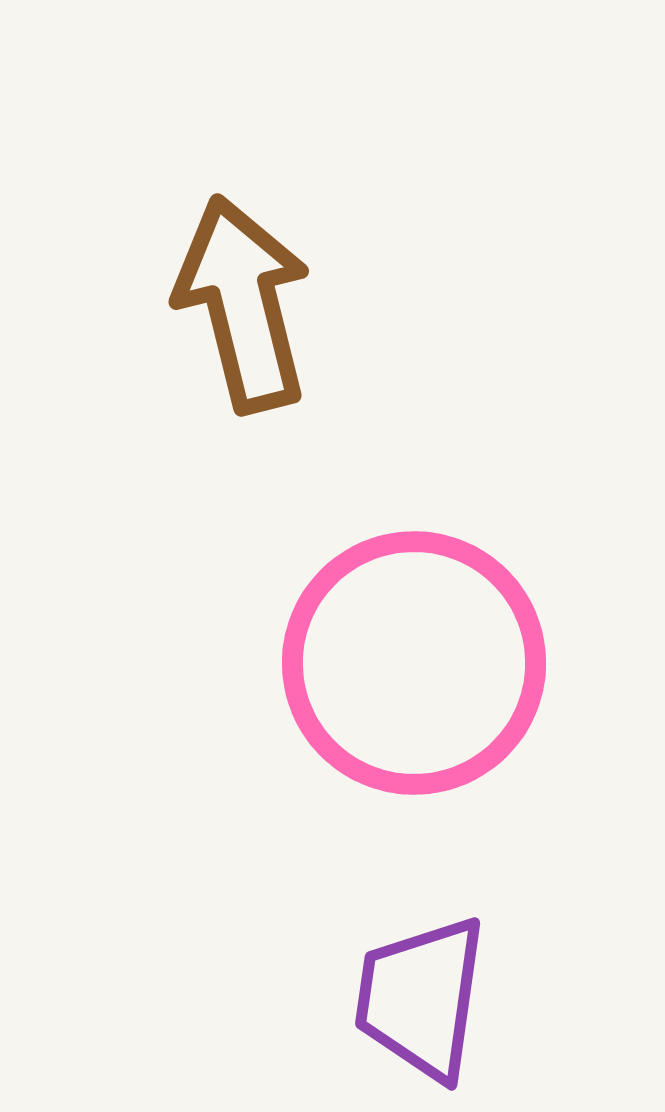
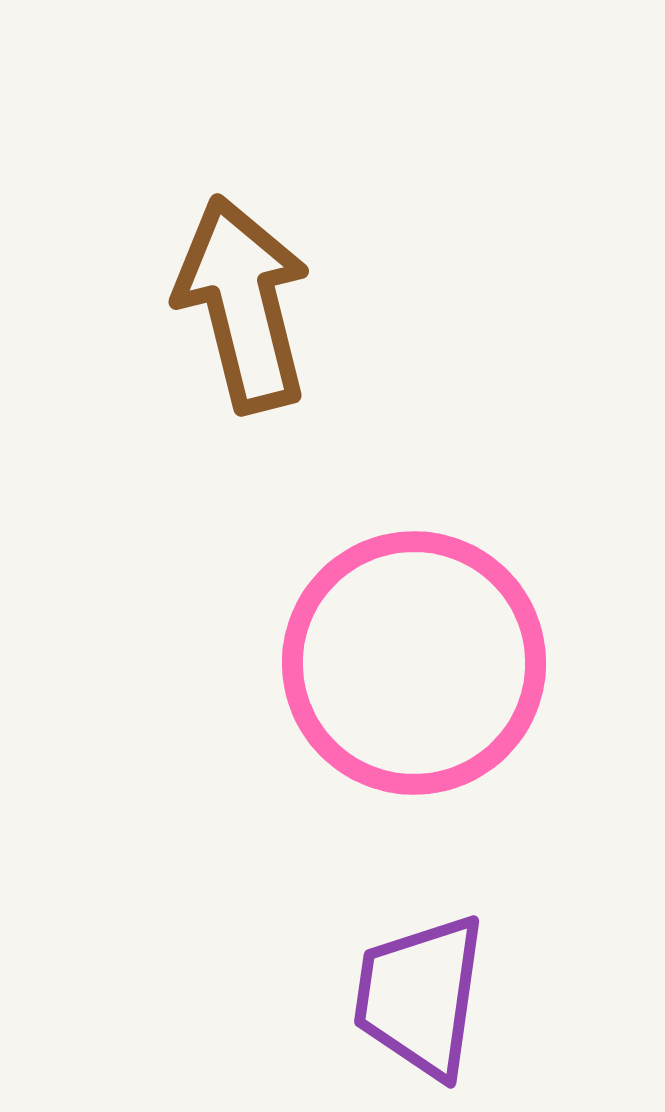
purple trapezoid: moved 1 px left, 2 px up
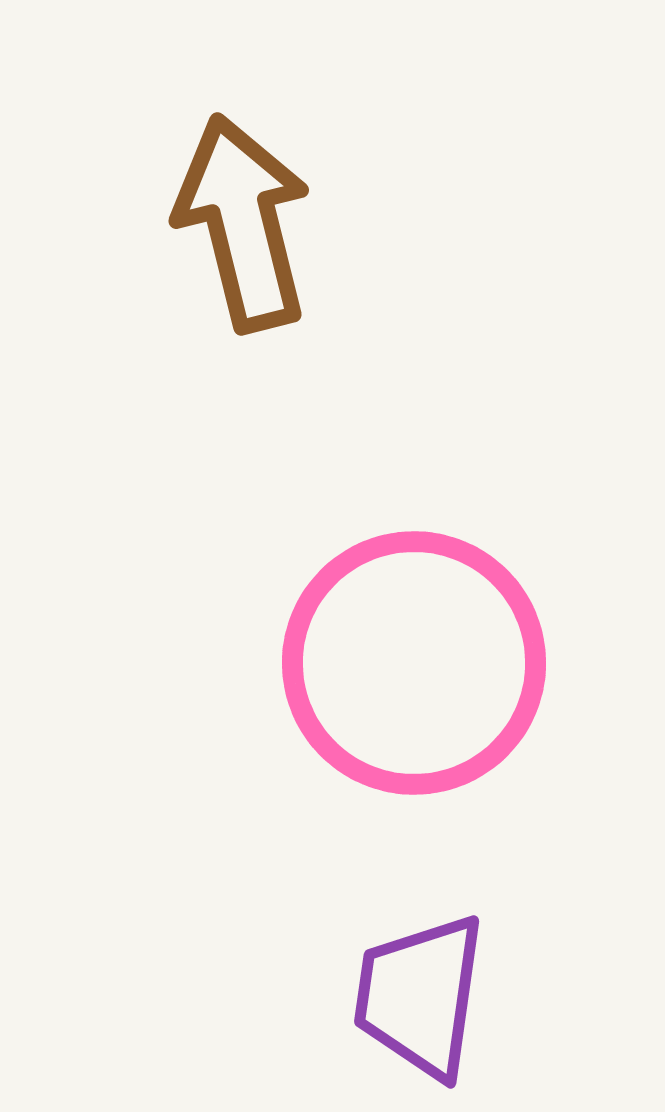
brown arrow: moved 81 px up
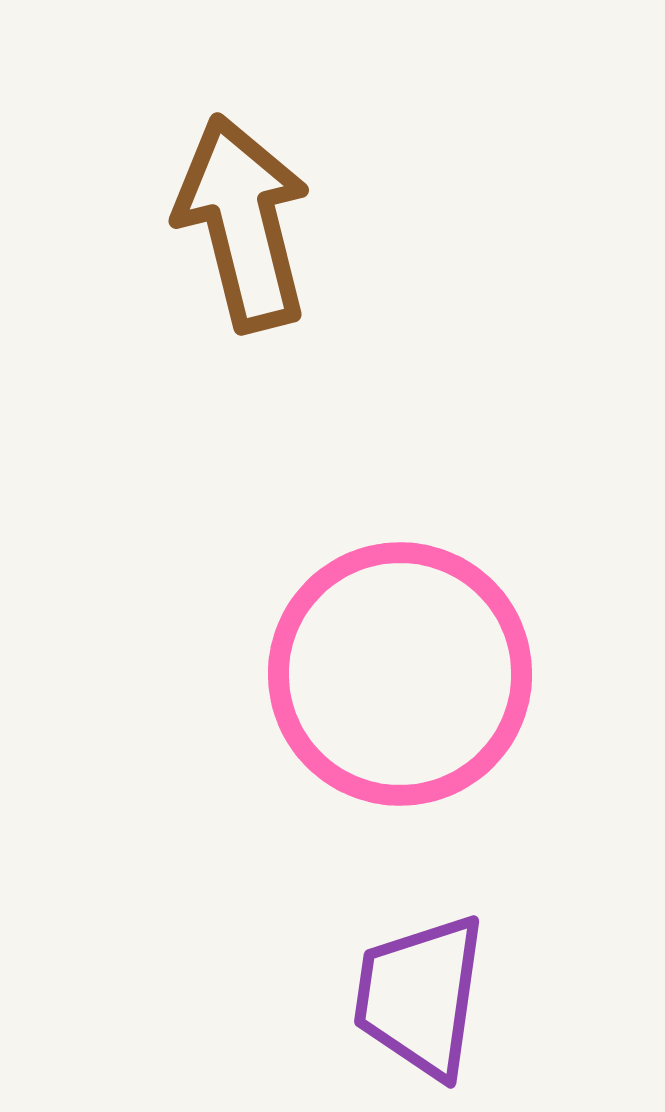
pink circle: moved 14 px left, 11 px down
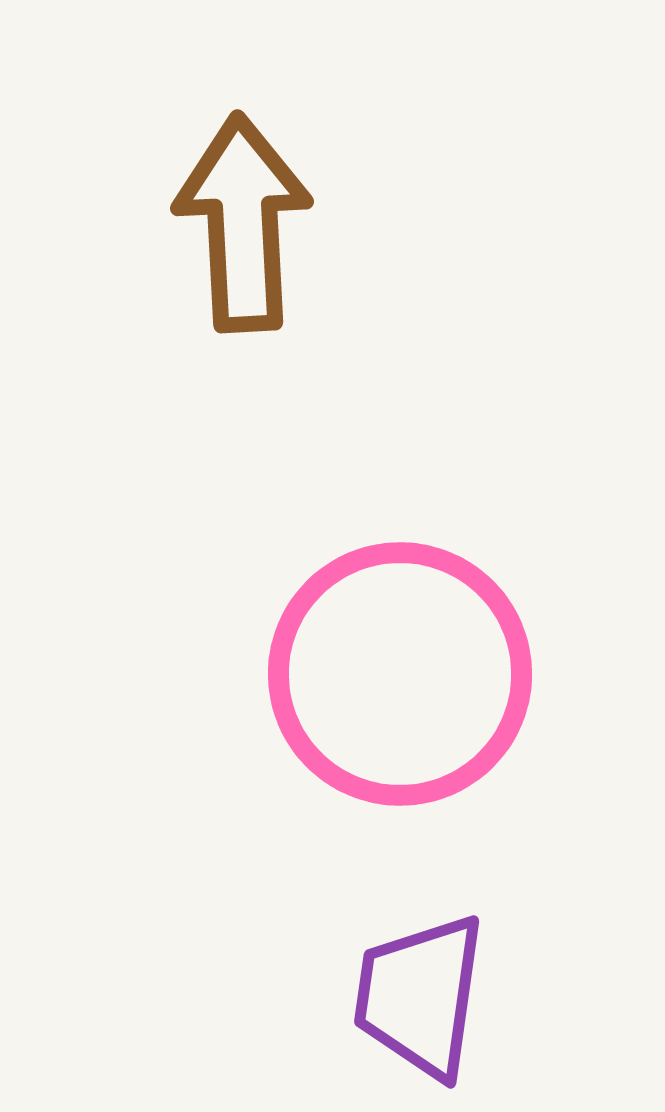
brown arrow: rotated 11 degrees clockwise
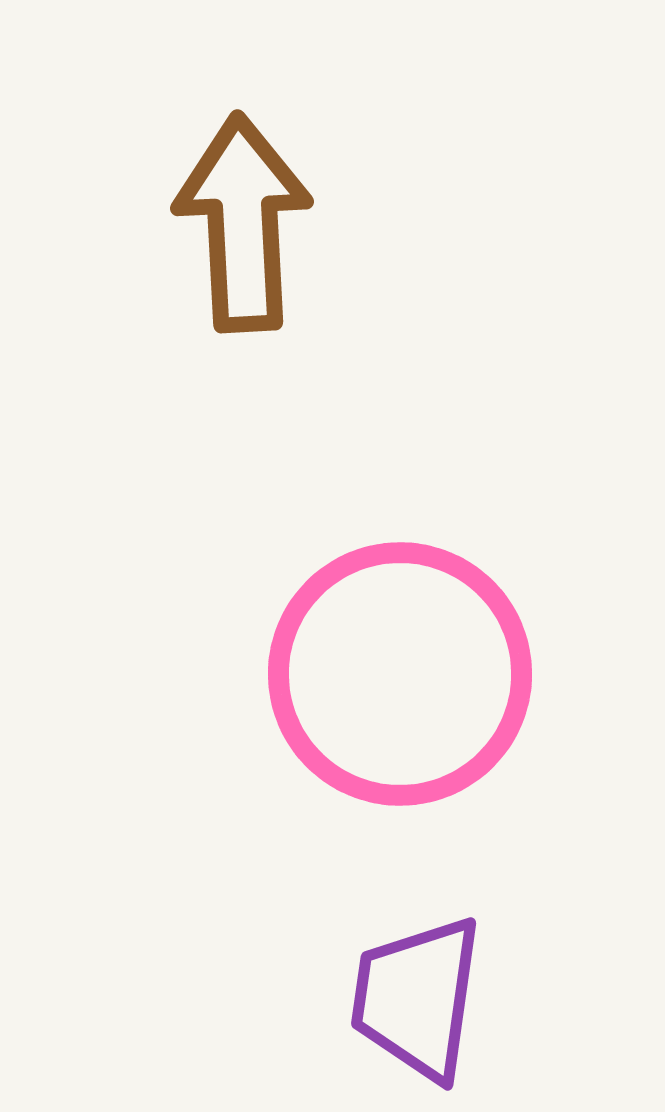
purple trapezoid: moved 3 px left, 2 px down
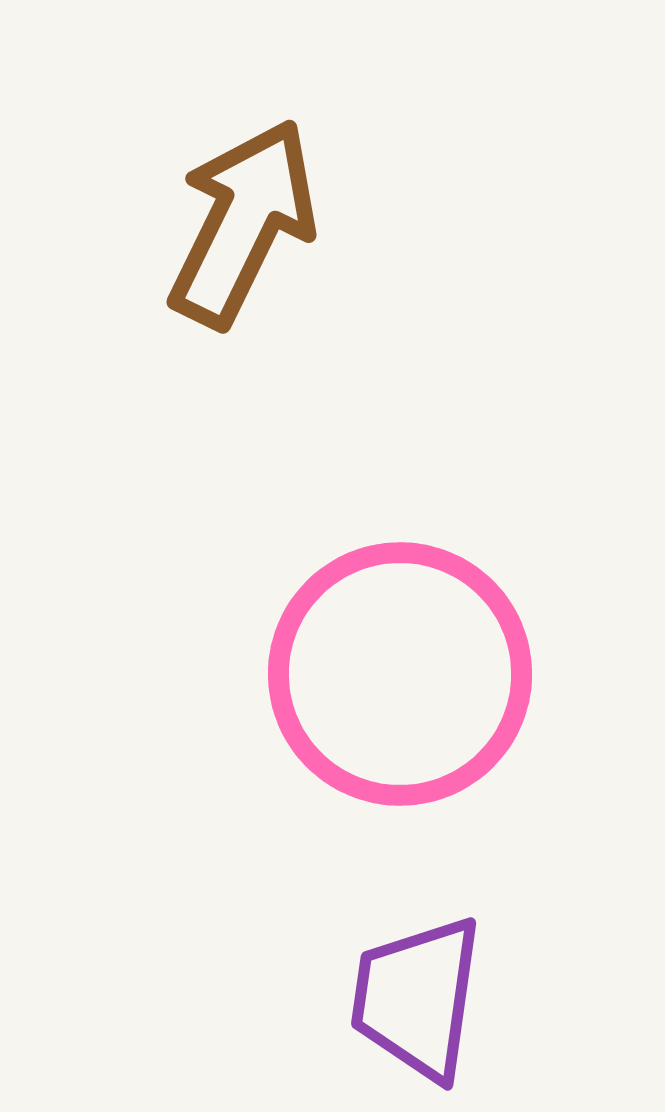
brown arrow: rotated 29 degrees clockwise
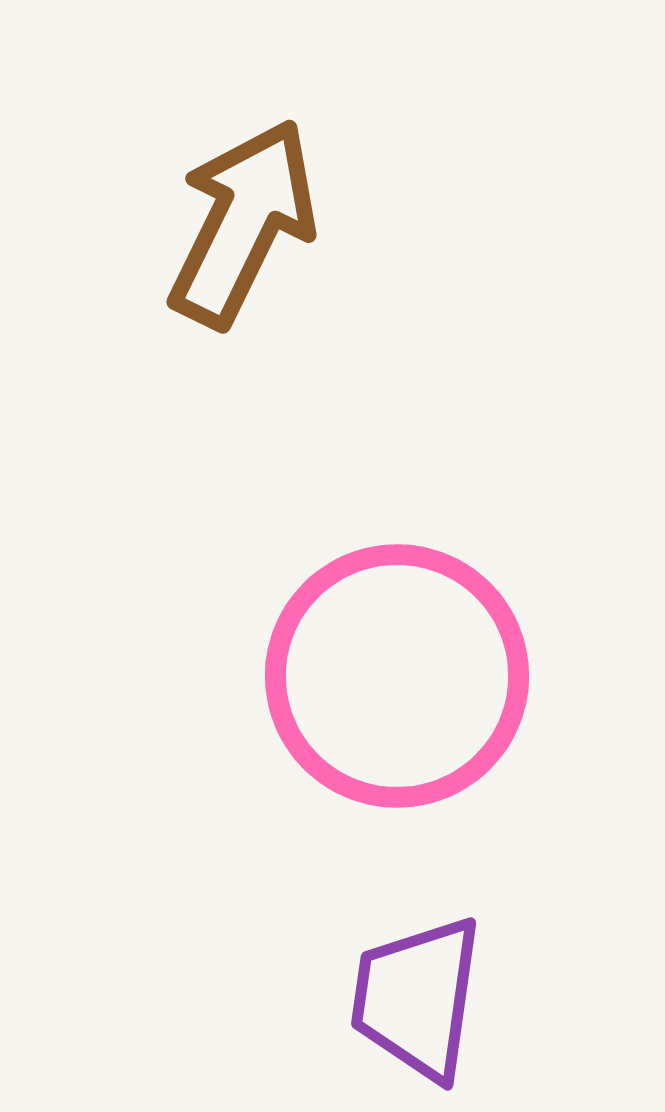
pink circle: moved 3 px left, 2 px down
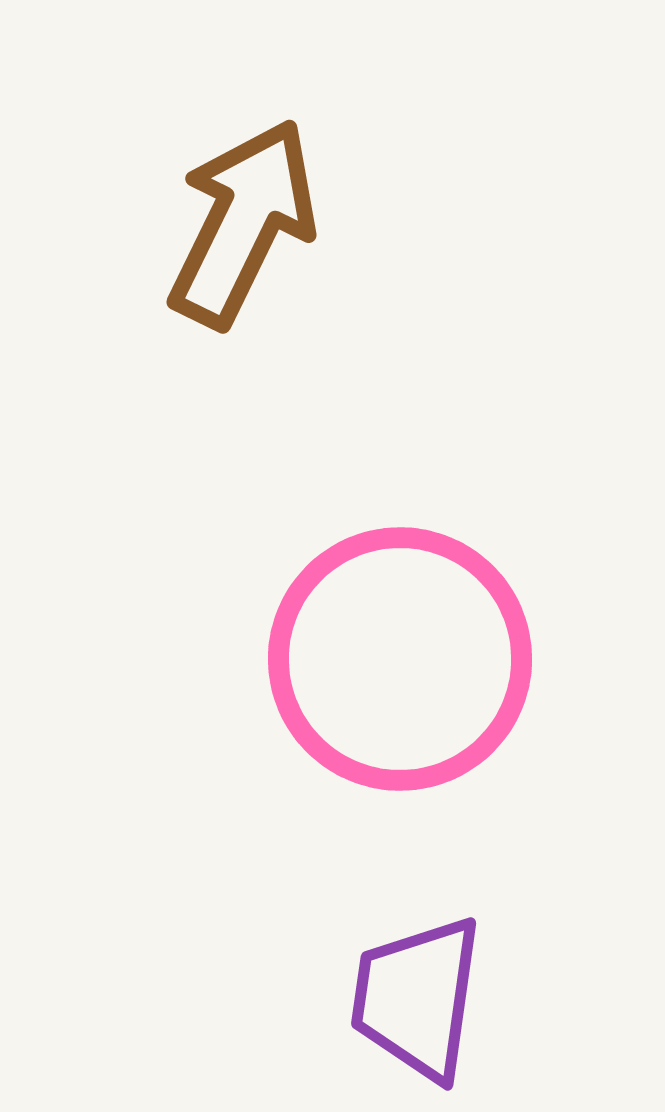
pink circle: moved 3 px right, 17 px up
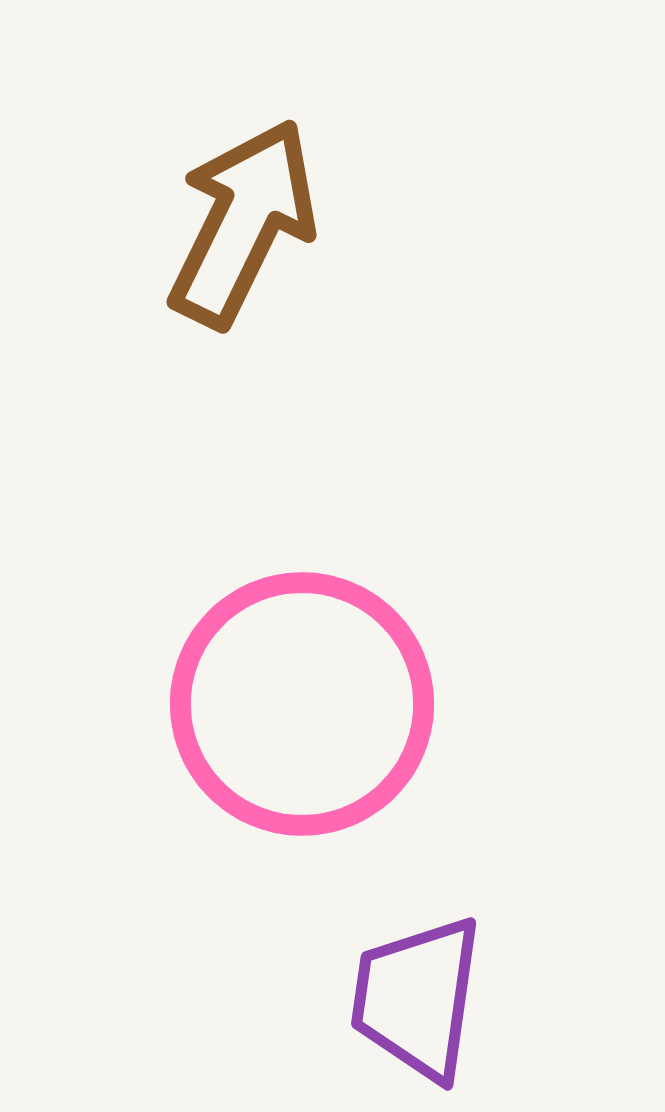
pink circle: moved 98 px left, 45 px down
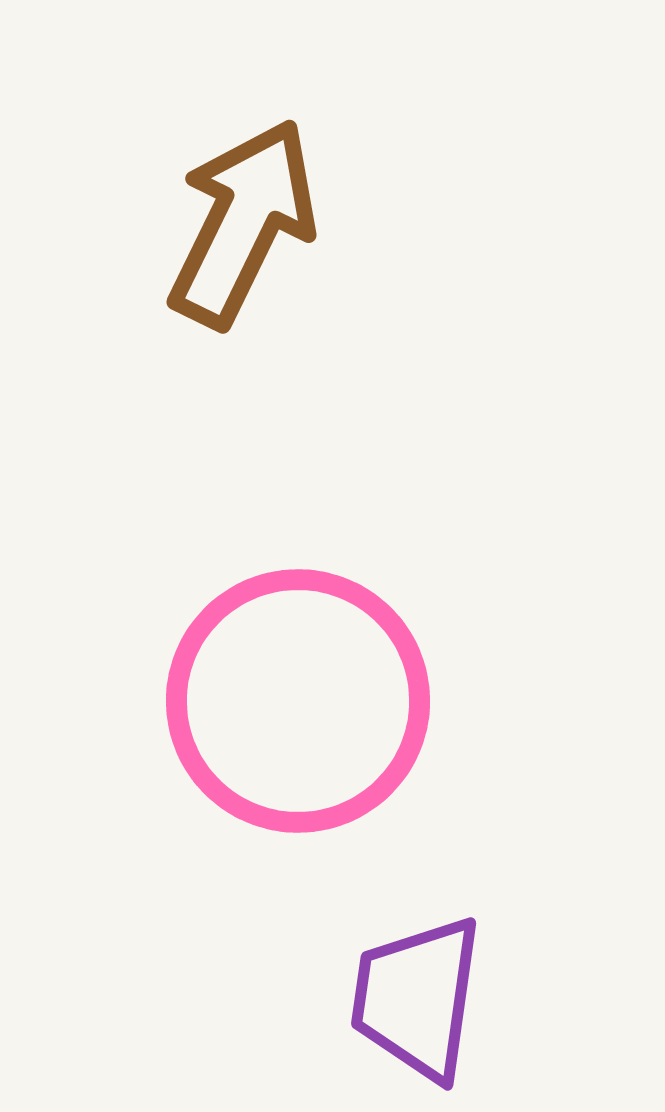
pink circle: moved 4 px left, 3 px up
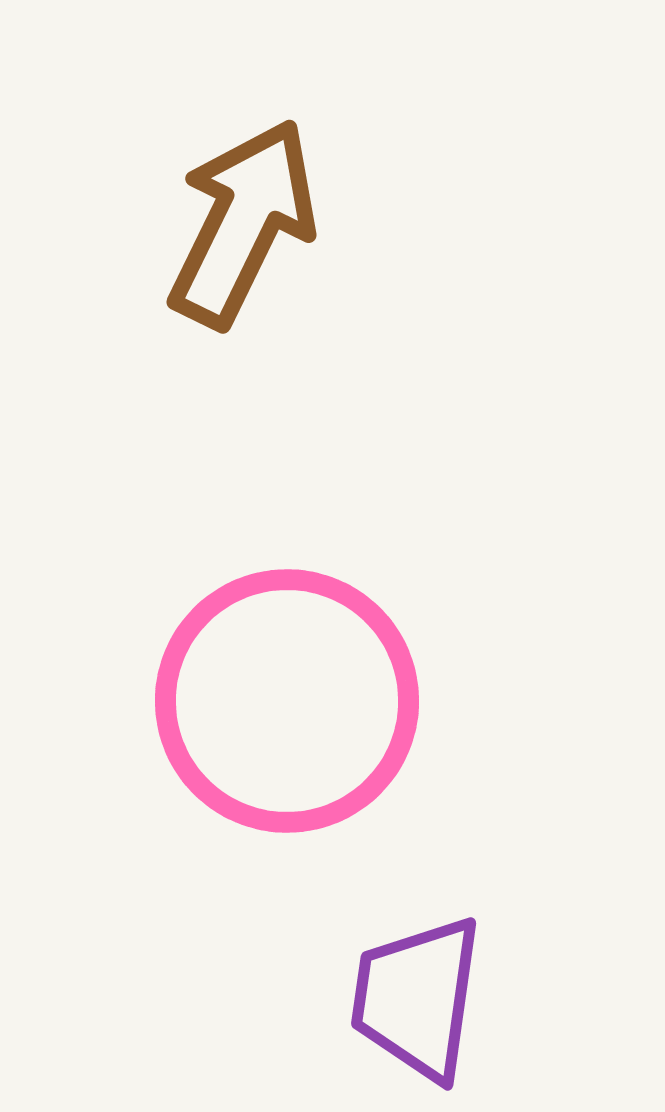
pink circle: moved 11 px left
